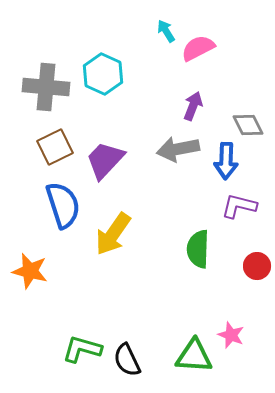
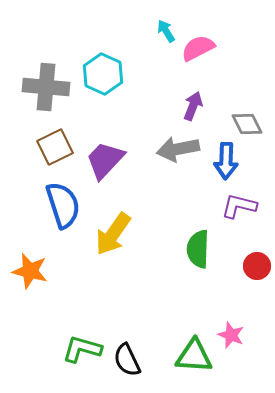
gray diamond: moved 1 px left, 1 px up
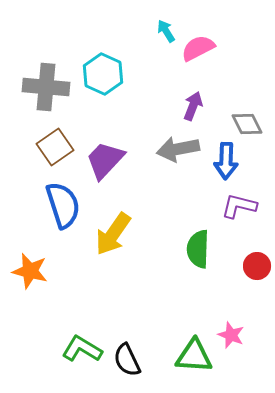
brown square: rotated 9 degrees counterclockwise
green L-shape: rotated 15 degrees clockwise
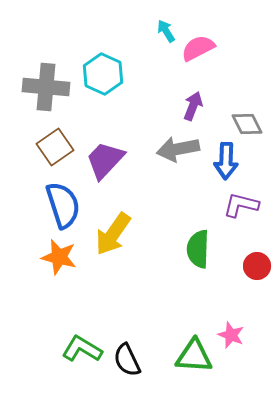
purple L-shape: moved 2 px right, 1 px up
orange star: moved 29 px right, 14 px up
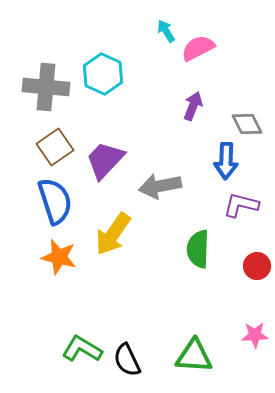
gray arrow: moved 18 px left, 37 px down
blue semicircle: moved 8 px left, 4 px up
pink star: moved 24 px right; rotated 24 degrees counterclockwise
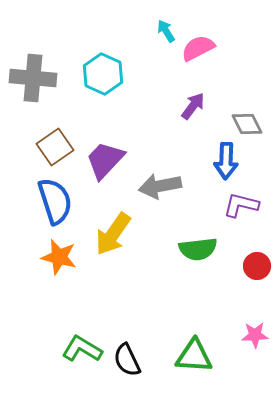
gray cross: moved 13 px left, 9 px up
purple arrow: rotated 16 degrees clockwise
green semicircle: rotated 99 degrees counterclockwise
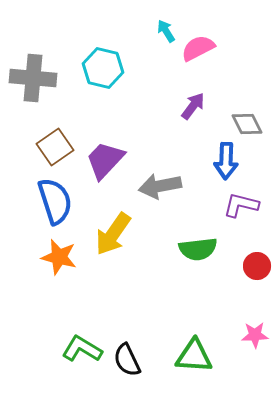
cyan hexagon: moved 6 px up; rotated 12 degrees counterclockwise
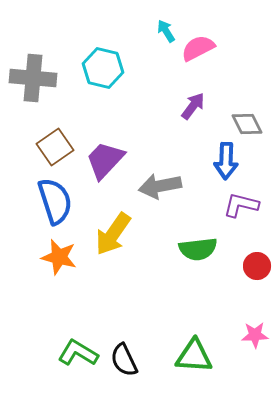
green L-shape: moved 4 px left, 4 px down
black semicircle: moved 3 px left
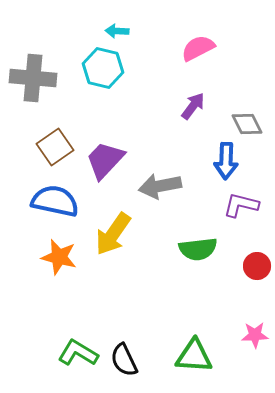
cyan arrow: moved 49 px left; rotated 55 degrees counterclockwise
blue semicircle: rotated 60 degrees counterclockwise
